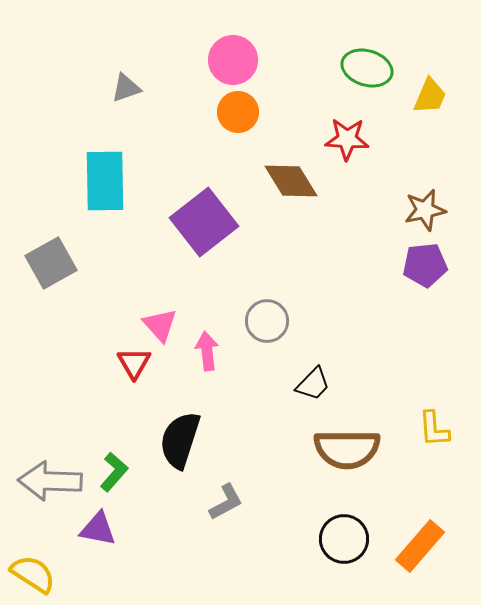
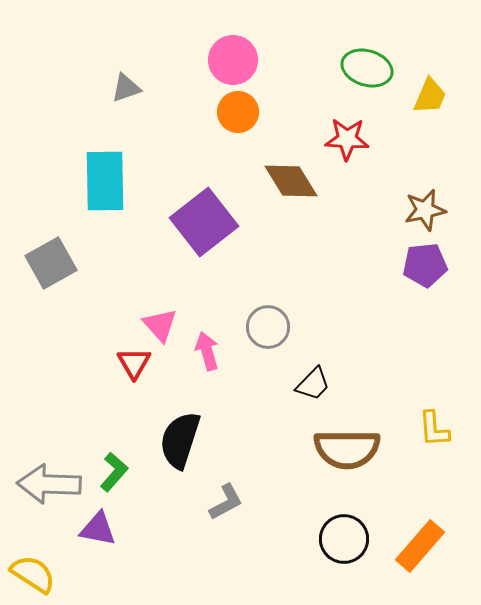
gray circle: moved 1 px right, 6 px down
pink arrow: rotated 9 degrees counterclockwise
gray arrow: moved 1 px left, 3 px down
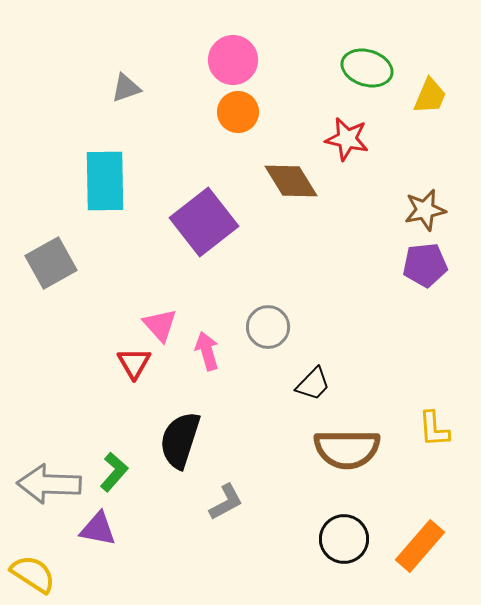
red star: rotated 9 degrees clockwise
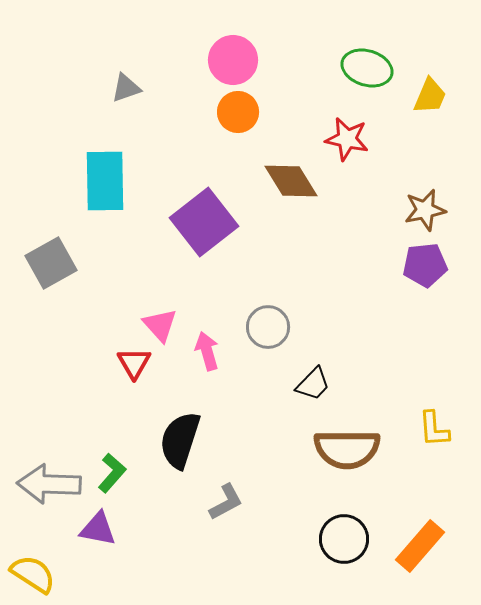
green L-shape: moved 2 px left, 1 px down
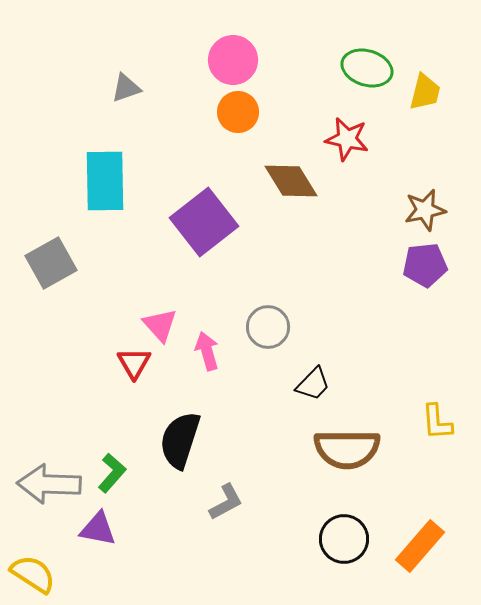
yellow trapezoid: moved 5 px left, 4 px up; rotated 9 degrees counterclockwise
yellow L-shape: moved 3 px right, 7 px up
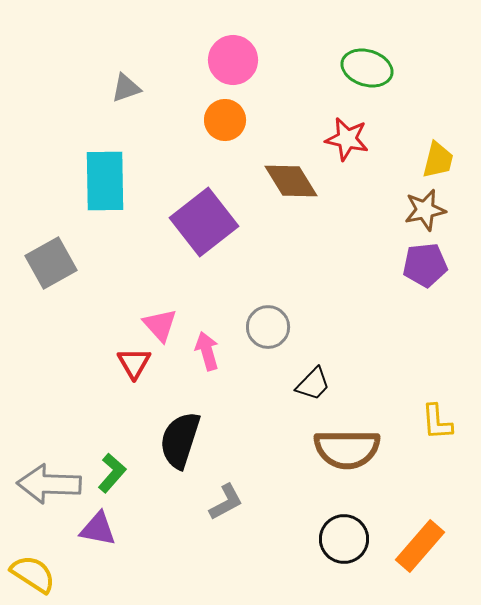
yellow trapezoid: moved 13 px right, 68 px down
orange circle: moved 13 px left, 8 px down
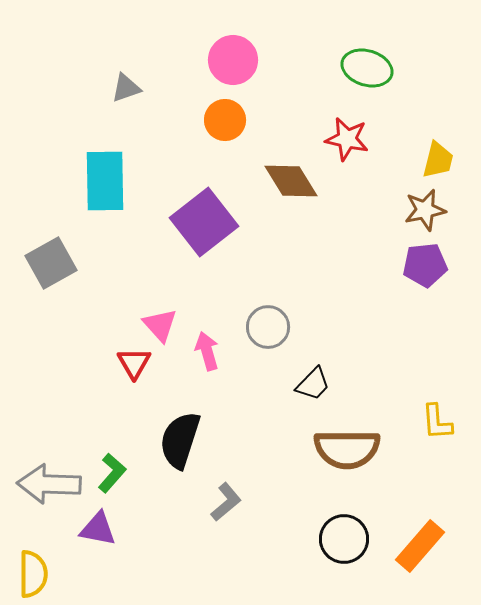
gray L-shape: rotated 12 degrees counterclockwise
yellow semicircle: rotated 57 degrees clockwise
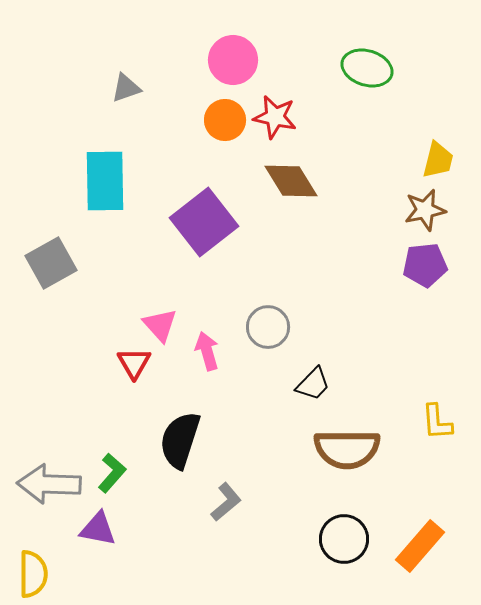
red star: moved 72 px left, 22 px up
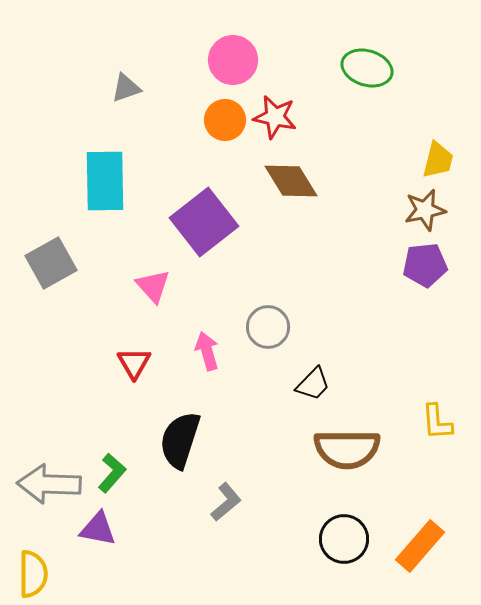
pink triangle: moved 7 px left, 39 px up
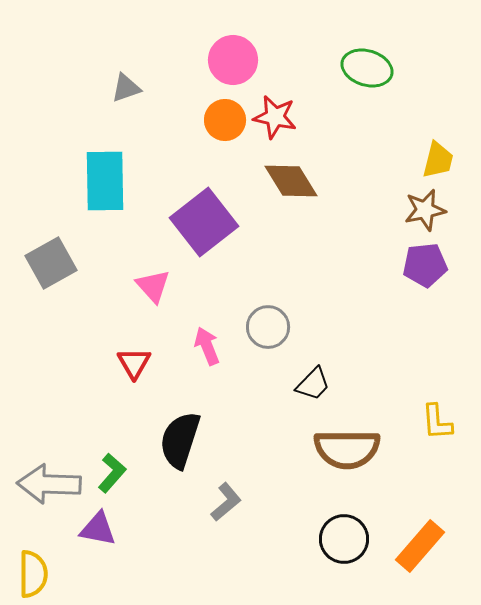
pink arrow: moved 5 px up; rotated 6 degrees counterclockwise
